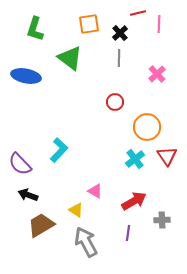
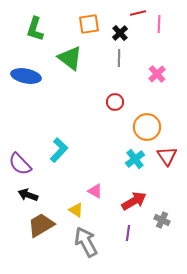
gray cross: rotated 28 degrees clockwise
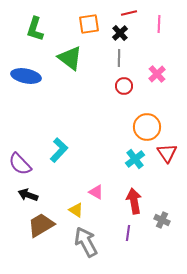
red line: moved 9 px left
red circle: moved 9 px right, 16 px up
red triangle: moved 3 px up
pink triangle: moved 1 px right, 1 px down
red arrow: rotated 70 degrees counterclockwise
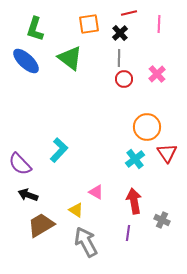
blue ellipse: moved 15 px up; rotated 32 degrees clockwise
red circle: moved 7 px up
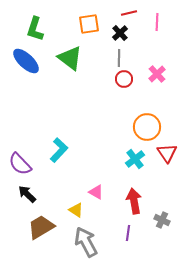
pink line: moved 2 px left, 2 px up
black arrow: moved 1 px left, 1 px up; rotated 24 degrees clockwise
brown trapezoid: moved 2 px down
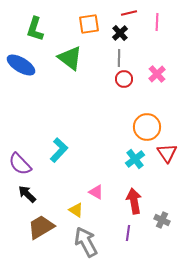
blue ellipse: moved 5 px left, 4 px down; rotated 12 degrees counterclockwise
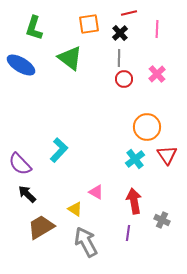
pink line: moved 7 px down
green L-shape: moved 1 px left, 1 px up
red triangle: moved 2 px down
yellow triangle: moved 1 px left, 1 px up
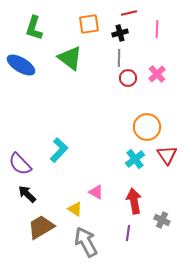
black cross: rotated 28 degrees clockwise
red circle: moved 4 px right, 1 px up
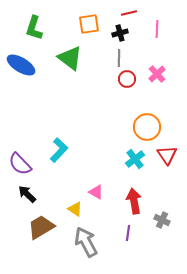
red circle: moved 1 px left, 1 px down
